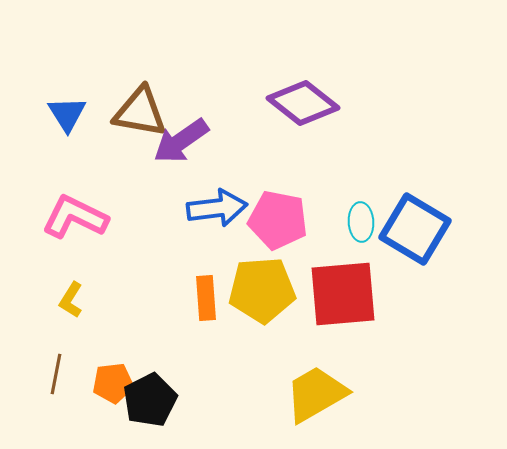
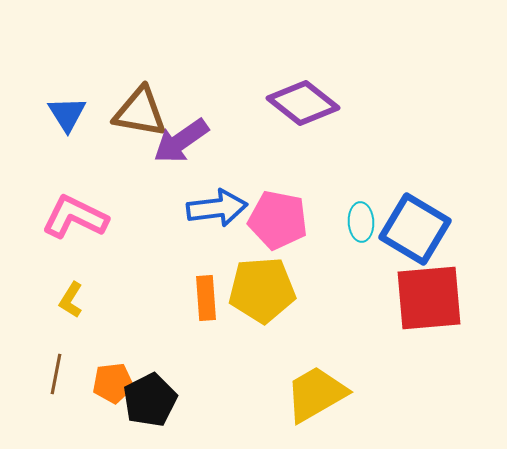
red square: moved 86 px right, 4 px down
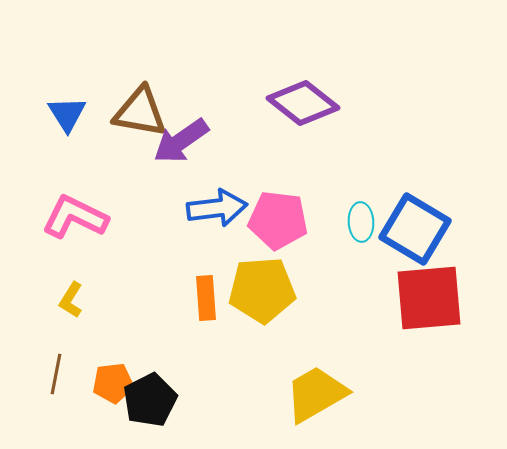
pink pentagon: rotated 4 degrees counterclockwise
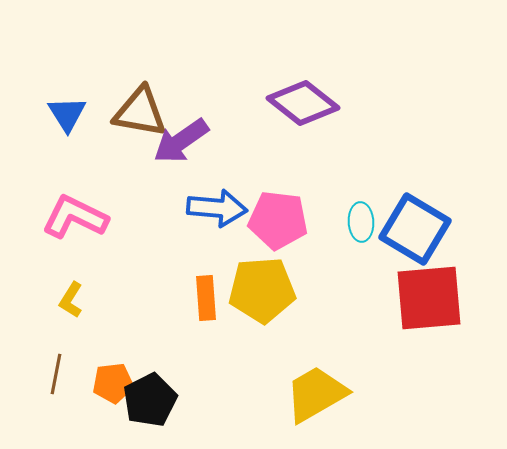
blue arrow: rotated 12 degrees clockwise
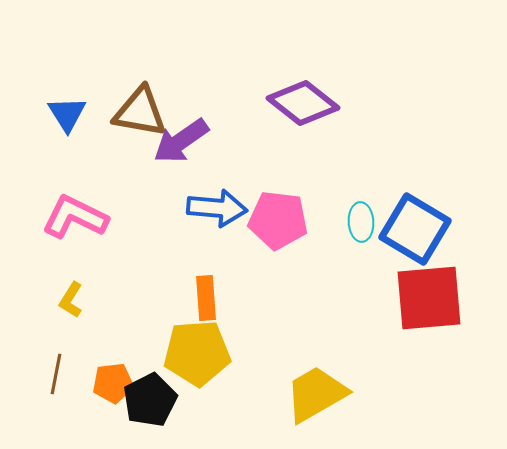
yellow pentagon: moved 65 px left, 63 px down
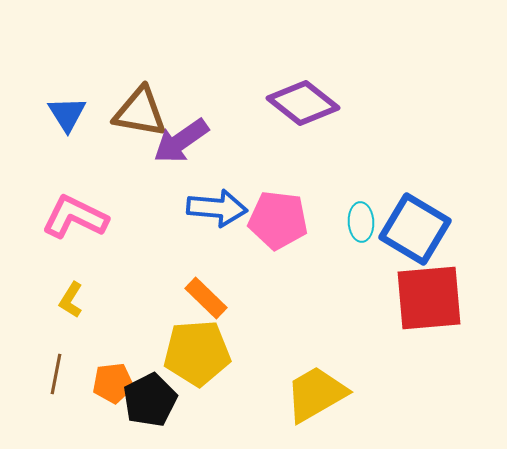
orange rectangle: rotated 42 degrees counterclockwise
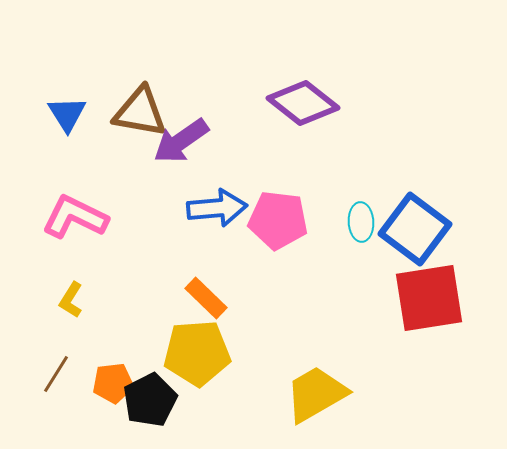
blue arrow: rotated 10 degrees counterclockwise
blue square: rotated 6 degrees clockwise
red square: rotated 4 degrees counterclockwise
brown line: rotated 21 degrees clockwise
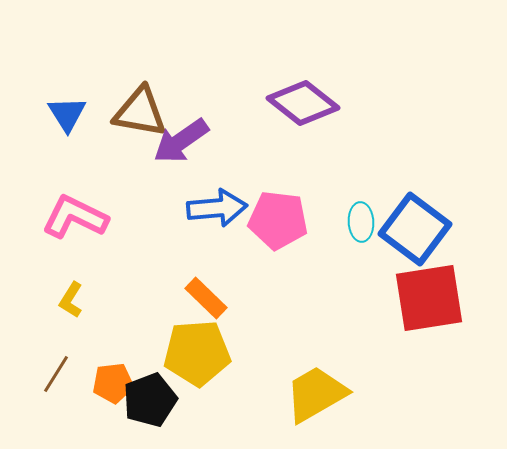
black pentagon: rotated 6 degrees clockwise
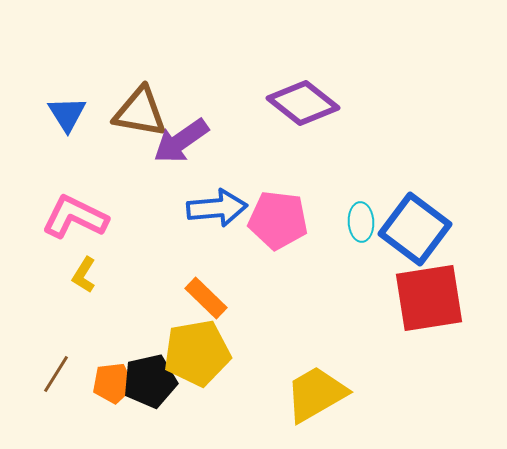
yellow L-shape: moved 13 px right, 25 px up
yellow pentagon: rotated 6 degrees counterclockwise
black pentagon: moved 19 px up; rotated 8 degrees clockwise
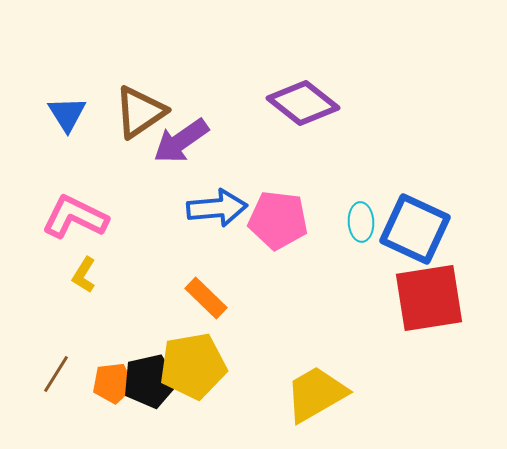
brown triangle: rotated 44 degrees counterclockwise
blue square: rotated 12 degrees counterclockwise
yellow pentagon: moved 4 px left, 13 px down
